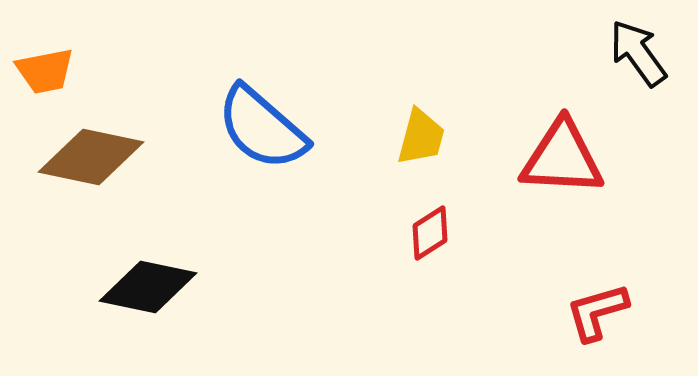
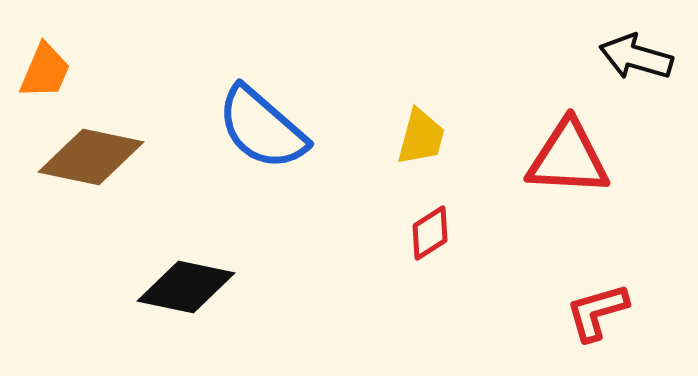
black arrow: moved 2 px left, 4 px down; rotated 38 degrees counterclockwise
orange trapezoid: rotated 56 degrees counterclockwise
red triangle: moved 6 px right
black diamond: moved 38 px right
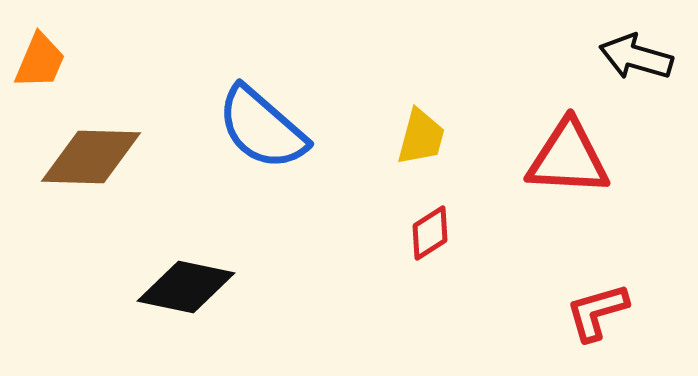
orange trapezoid: moved 5 px left, 10 px up
brown diamond: rotated 10 degrees counterclockwise
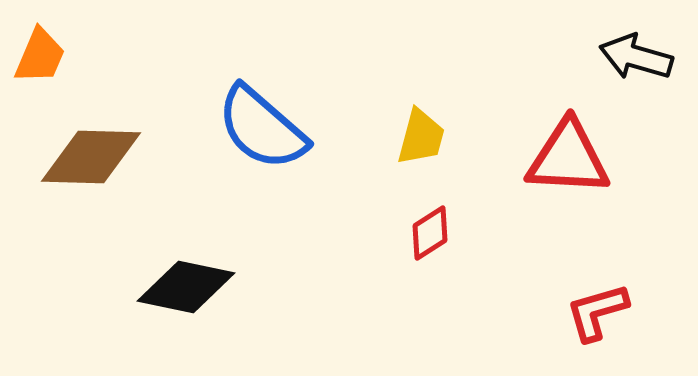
orange trapezoid: moved 5 px up
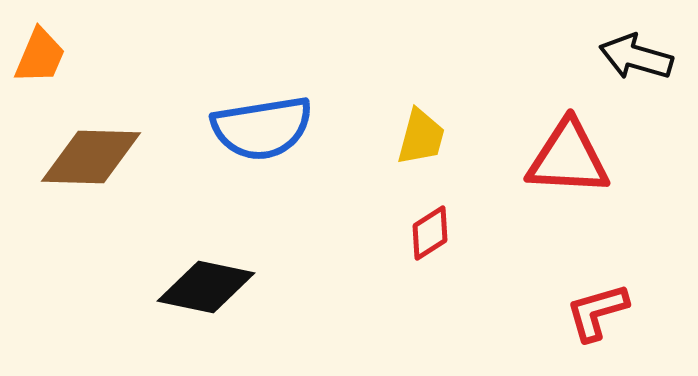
blue semicircle: rotated 50 degrees counterclockwise
black diamond: moved 20 px right
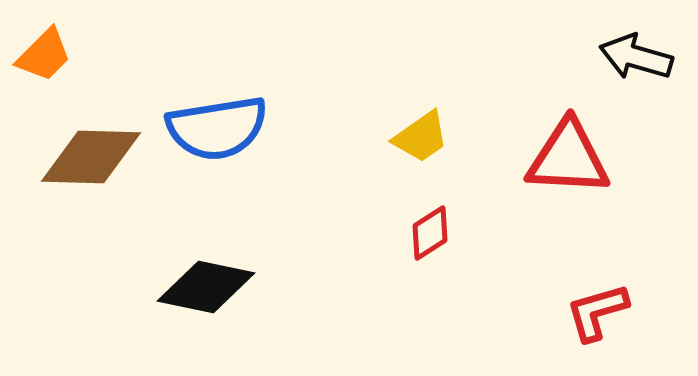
orange trapezoid: moved 4 px right, 1 px up; rotated 22 degrees clockwise
blue semicircle: moved 45 px left
yellow trapezoid: rotated 40 degrees clockwise
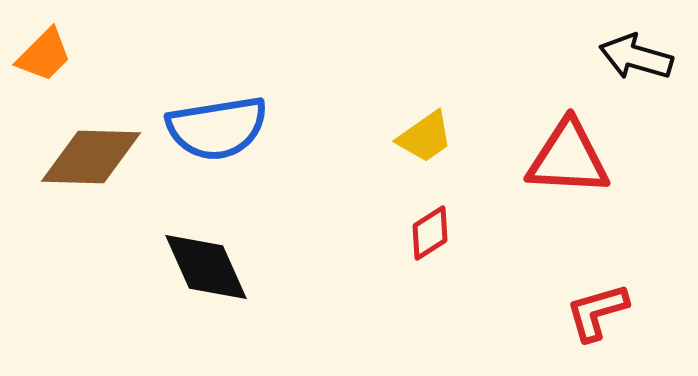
yellow trapezoid: moved 4 px right
black diamond: moved 20 px up; rotated 54 degrees clockwise
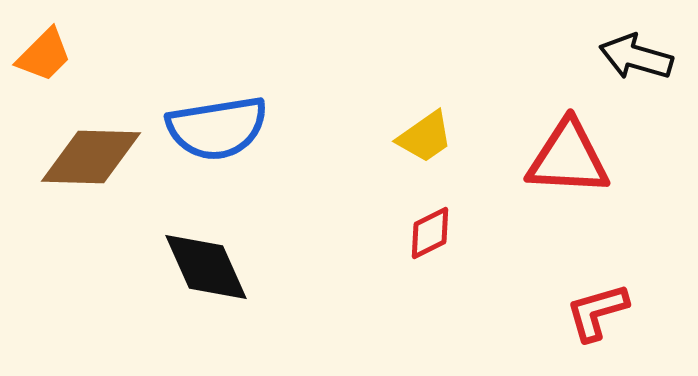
red diamond: rotated 6 degrees clockwise
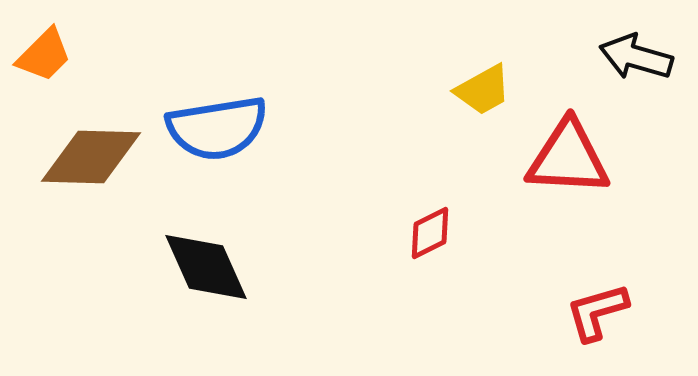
yellow trapezoid: moved 58 px right, 47 px up; rotated 6 degrees clockwise
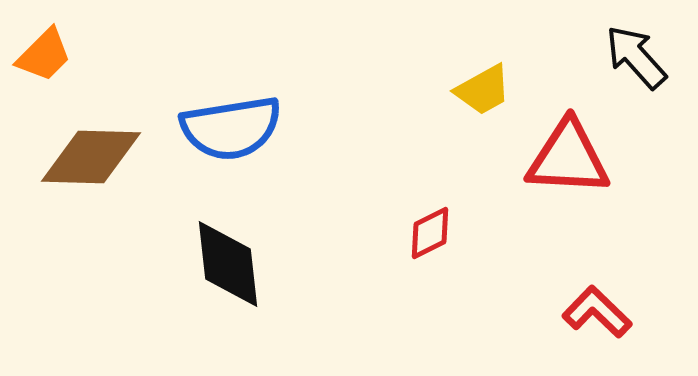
black arrow: rotated 32 degrees clockwise
blue semicircle: moved 14 px right
black diamond: moved 22 px right, 3 px up; rotated 18 degrees clockwise
red L-shape: rotated 60 degrees clockwise
